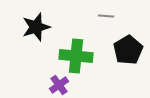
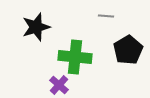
green cross: moved 1 px left, 1 px down
purple cross: rotated 12 degrees counterclockwise
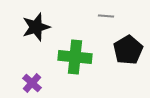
purple cross: moved 27 px left, 2 px up
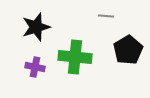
purple cross: moved 3 px right, 16 px up; rotated 30 degrees counterclockwise
